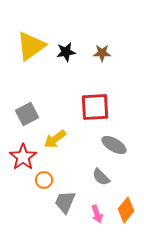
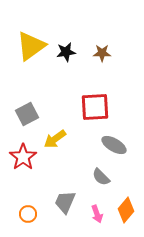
orange circle: moved 16 px left, 34 px down
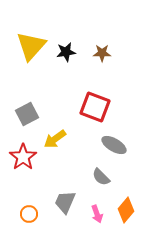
yellow triangle: rotated 12 degrees counterclockwise
red square: rotated 24 degrees clockwise
orange circle: moved 1 px right
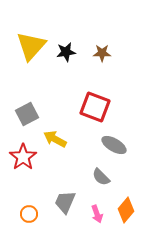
yellow arrow: rotated 65 degrees clockwise
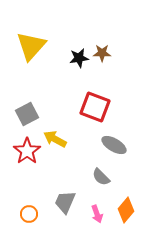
black star: moved 13 px right, 6 px down
red star: moved 4 px right, 6 px up
